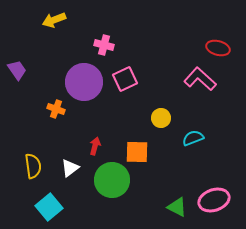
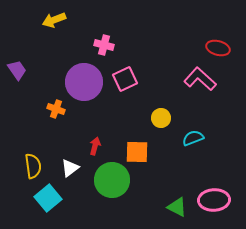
pink ellipse: rotated 16 degrees clockwise
cyan square: moved 1 px left, 9 px up
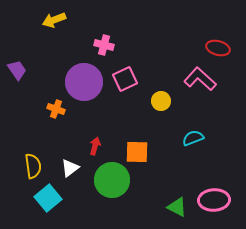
yellow circle: moved 17 px up
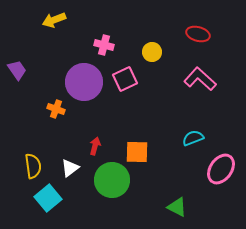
red ellipse: moved 20 px left, 14 px up
yellow circle: moved 9 px left, 49 px up
pink ellipse: moved 7 px right, 31 px up; rotated 52 degrees counterclockwise
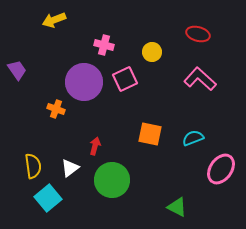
orange square: moved 13 px right, 18 px up; rotated 10 degrees clockwise
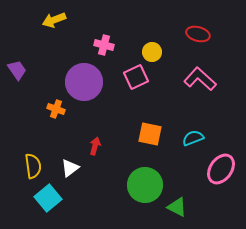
pink square: moved 11 px right, 2 px up
green circle: moved 33 px right, 5 px down
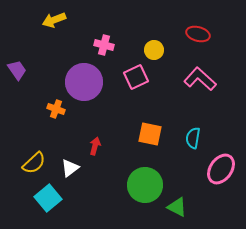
yellow circle: moved 2 px right, 2 px up
cyan semicircle: rotated 60 degrees counterclockwise
yellow semicircle: moved 1 px right, 3 px up; rotated 55 degrees clockwise
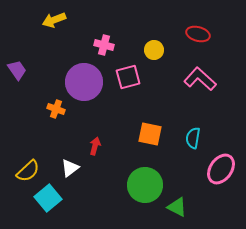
pink square: moved 8 px left; rotated 10 degrees clockwise
yellow semicircle: moved 6 px left, 8 px down
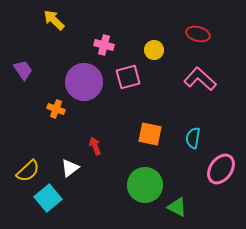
yellow arrow: rotated 65 degrees clockwise
purple trapezoid: moved 6 px right
red arrow: rotated 36 degrees counterclockwise
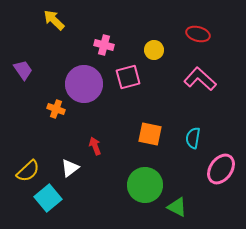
purple circle: moved 2 px down
